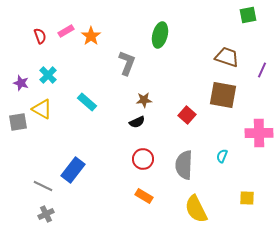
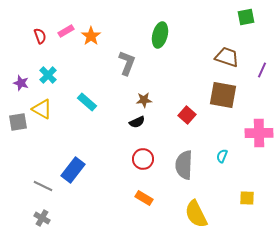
green square: moved 2 px left, 2 px down
orange rectangle: moved 2 px down
yellow semicircle: moved 5 px down
gray cross: moved 4 px left, 4 px down; rotated 35 degrees counterclockwise
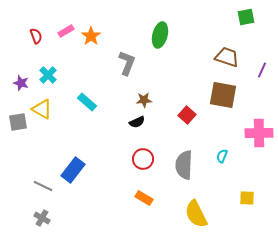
red semicircle: moved 4 px left
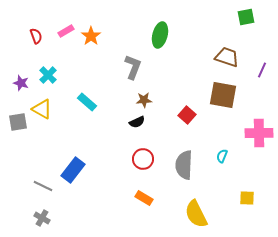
gray L-shape: moved 6 px right, 4 px down
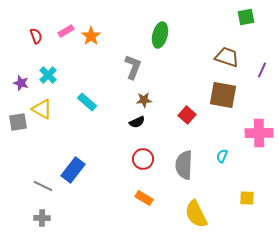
gray cross: rotated 28 degrees counterclockwise
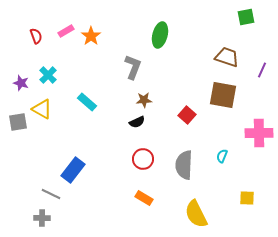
gray line: moved 8 px right, 8 px down
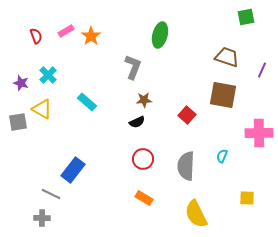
gray semicircle: moved 2 px right, 1 px down
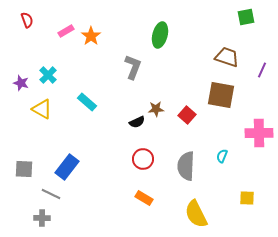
red semicircle: moved 9 px left, 16 px up
brown square: moved 2 px left
brown star: moved 12 px right, 9 px down
gray square: moved 6 px right, 47 px down; rotated 12 degrees clockwise
blue rectangle: moved 6 px left, 3 px up
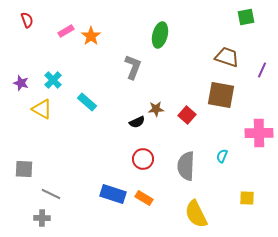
cyan cross: moved 5 px right, 5 px down
blue rectangle: moved 46 px right, 27 px down; rotated 70 degrees clockwise
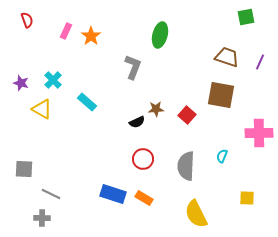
pink rectangle: rotated 35 degrees counterclockwise
purple line: moved 2 px left, 8 px up
